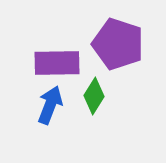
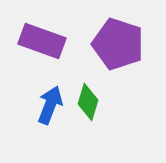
purple rectangle: moved 15 px left, 22 px up; rotated 21 degrees clockwise
green diamond: moved 6 px left, 6 px down; rotated 15 degrees counterclockwise
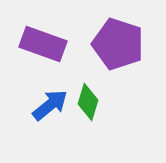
purple rectangle: moved 1 px right, 3 px down
blue arrow: rotated 30 degrees clockwise
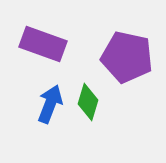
purple pentagon: moved 9 px right, 13 px down; rotated 6 degrees counterclockwise
blue arrow: moved 1 px up; rotated 30 degrees counterclockwise
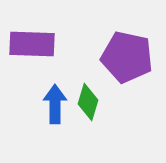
purple rectangle: moved 11 px left; rotated 18 degrees counterclockwise
blue arrow: moved 5 px right; rotated 21 degrees counterclockwise
